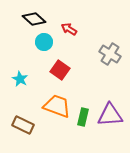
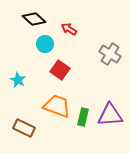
cyan circle: moved 1 px right, 2 px down
cyan star: moved 2 px left, 1 px down
brown rectangle: moved 1 px right, 3 px down
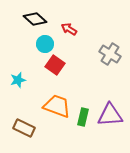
black diamond: moved 1 px right
red square: moved 5 px left, 5 px up
cyan star: rotated 28 degrees clockwise
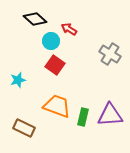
cyan circle: moved 6 px right, 3 px up
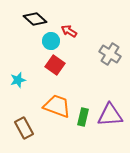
red arrow: moved 2 px down
brown rectangle: rotated 35 degrees clockwise
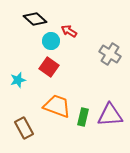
red square: moved 6 px left, 2 px down
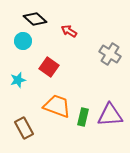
cyan circle: moved 28 px left
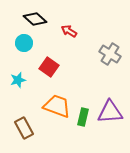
cyan circle: moved 1 px right, 2 px down
purple triangle: moved 3 px up
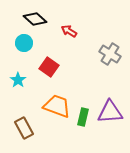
cyan star: rotated 21 degrees counterclockwise
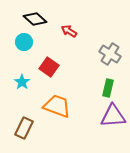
cyan circle: moved 1 px up
cyan star: moved 4 px right, 2 px down
purple triangle: moved 3 px right, 4 px down
green rectangle: moved 25 px right, 29 px up
brown rectangle: rotated 55 degrees clockwise
